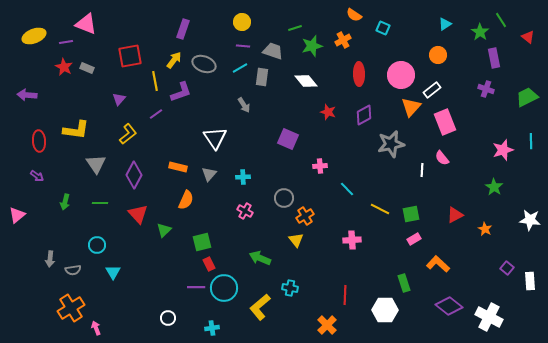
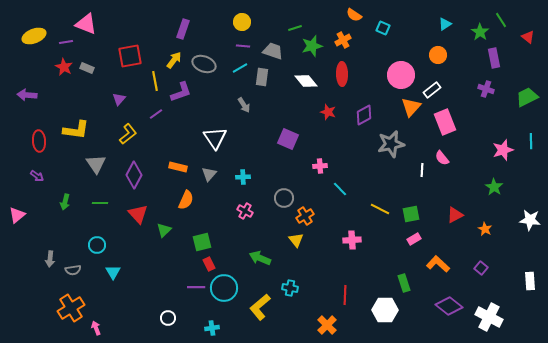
red ellipse at (359, 74): moved 17 px left
cyan line at (347, 189): moved 7 px left
purple square at (507, 268): moved 26 px left
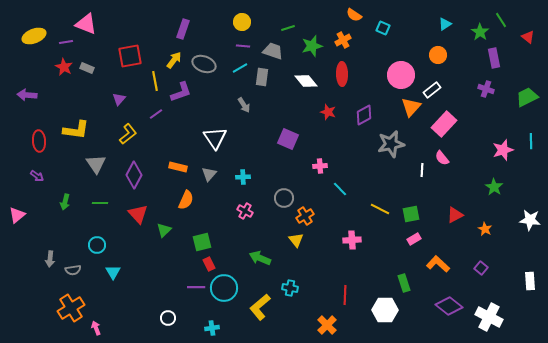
green line at (295, 28): moved 7 px left
pink rectangle at (445, 122): moved 1 px left, 2 px down; rotated 65 degrees clockwise
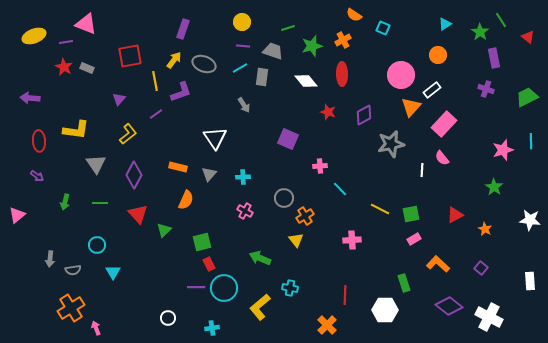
purple arrow at (27, 95): moved 3 px right, 3 px down
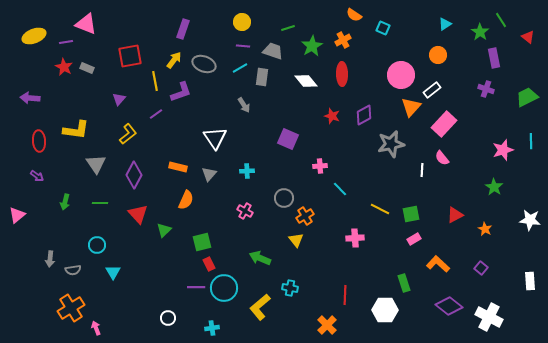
green star at (312, 46): rotated 15 degrees counterclockwise
red star at (328, 112): moved 4 px right, 4 px down
cyan cross at (243, 177): moved 4 px right, 6 px up
pink cross at (352, 240): moved 3 px right, 2 px up
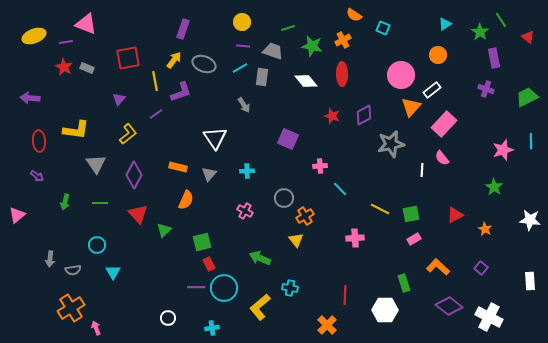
green star at (312, 46): rotated 30 degrees counterclockwise
red square at (130, 56): moved 2 px left, 2 px down
orange L-shape at (438, 264): moved 3 px down
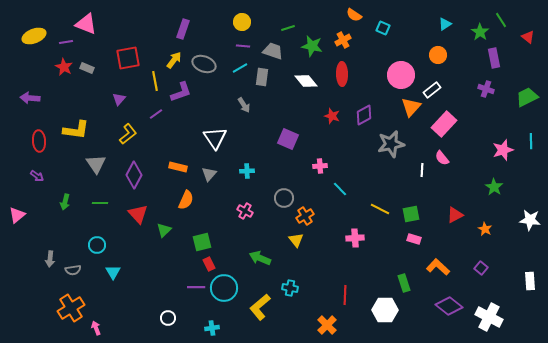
pink rectangle at (414, 239): rotated 48 degrees clockwise
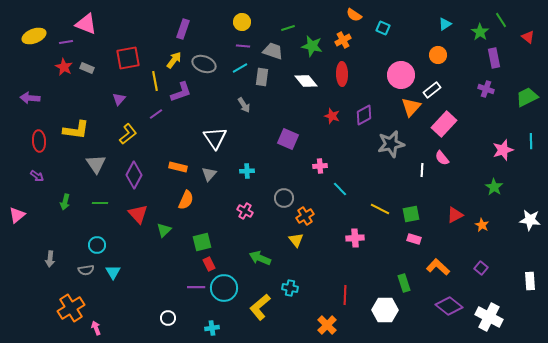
orange star at (485, 229): moved 3 px left, 4 px up
gray semicircle at (73, 270): moved 13 px right
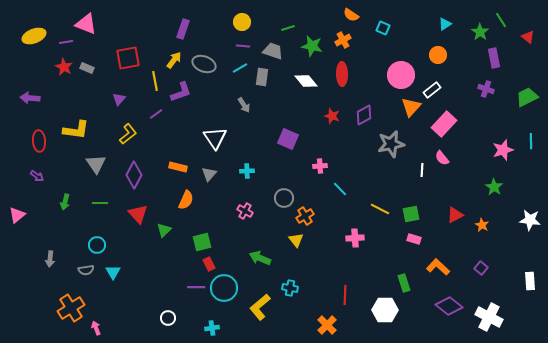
orange semicircle at (354, 15): moved 3 px left
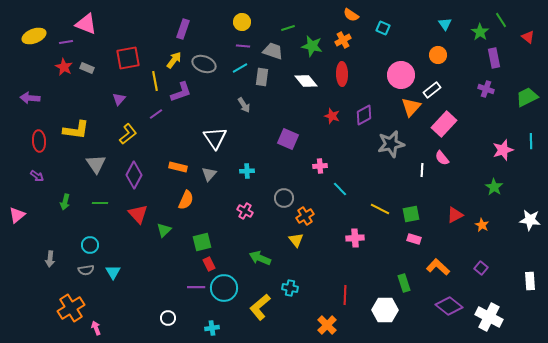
cyan triangle at (445, 24): rotated 32 degrees counterclockwise
cyan circle at (97, 245): moved 7 px left
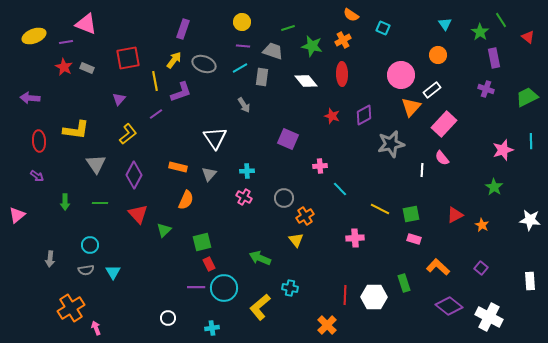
green arrow at (65, 202): rotated 14 degrees counterclockwise
pink cross at (245, 211): moved 1 px left, 14 px up
white hexagon at (385, 310): moved 11 px left, 13 px up
